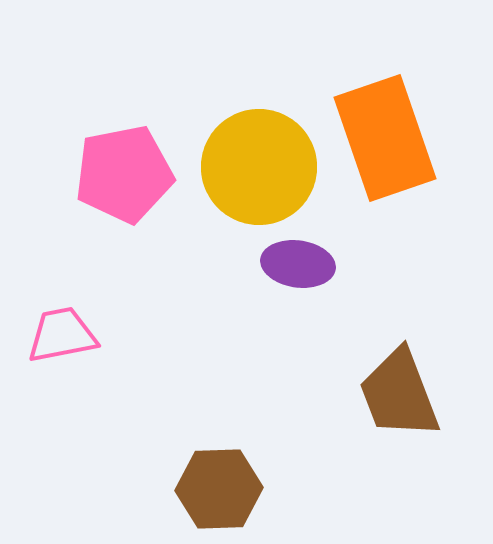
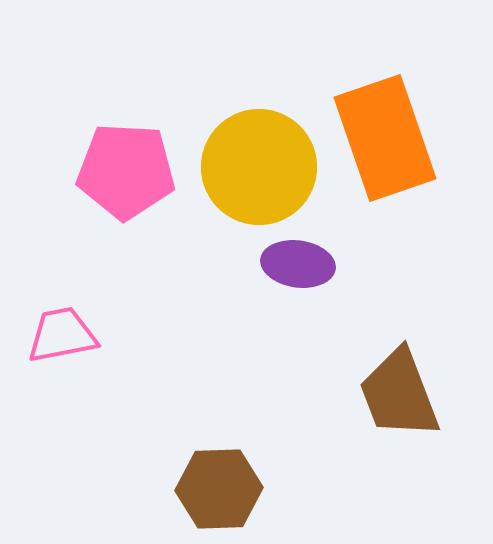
pink pentagon: moved 2 px right, 3 px up; rotated 14 degrees clockwise
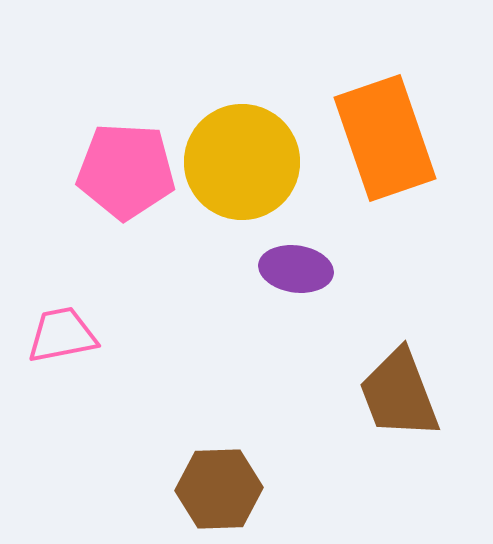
yellow circle: moved 17 px left, 5 px up
purple ellipse: moved 2 px left, 5 px down
